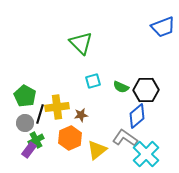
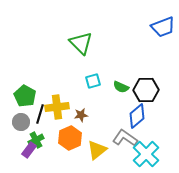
gray circle: moved 4 px left, 1 px up
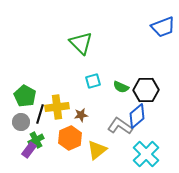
gray L-shape: moved 5 px left, 12 px up
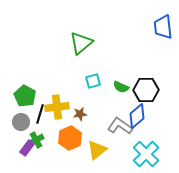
blue trapezoid: rotated 105 degrees clockwise
green triangle: rotated 35 degrees clockwise
brown star: moved 1 px left, 1 px up
purple rectangle: moved 2 px left, 2 px up
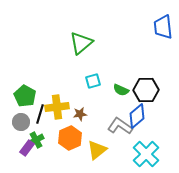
green semicircle: moved 3 px down
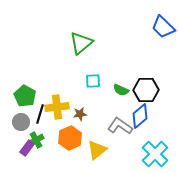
blue trapezoid: rotated 40 degrees counterclockwise
cyan square: rotated 14 degrees clockwise
blue diamond: moved 3 px right
cyan cross: moved 9 px right
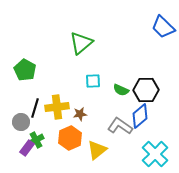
green pentagon: moved 26 px up
black line: moved 5 px left, 6 px up
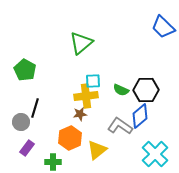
yellow cross: moved 29 px right, 11 px up
green cross: moved 17 px right, 22 px down; rotated 28 degrees clockwise
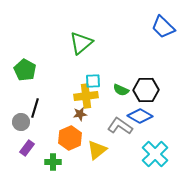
blue diamond: rotated 70 degrees clockwise
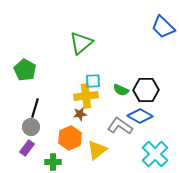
gray circle: moved 10 px right, 5 px down
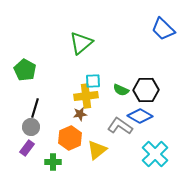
blue trapezoid: moved 2 px down
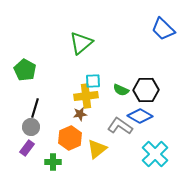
yellow triangle: moved 1 px up
